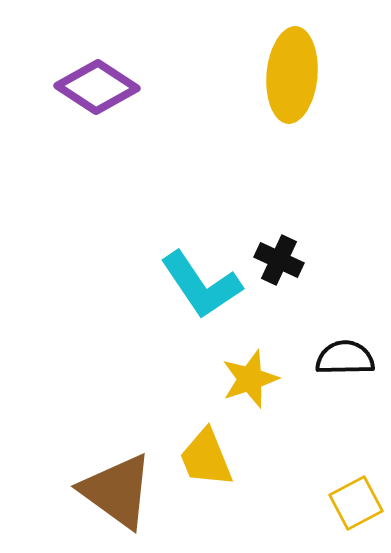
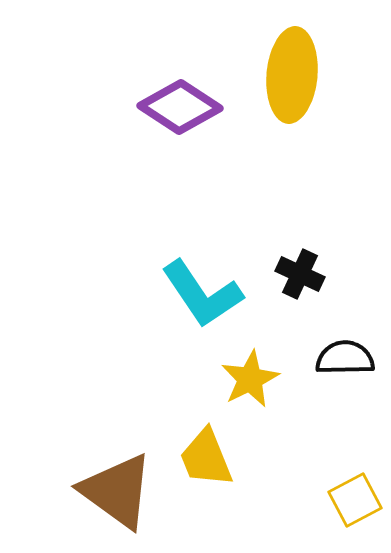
purple diamond: moved 83 px right, 20 px down
black cross: moved 21 px right, 14 px down
cyan L-shape: moved 1 px right, 9 px down
yellow star: rotated 8 degrees counterclockwise
yellow square: moved 1 px left, 3 px up
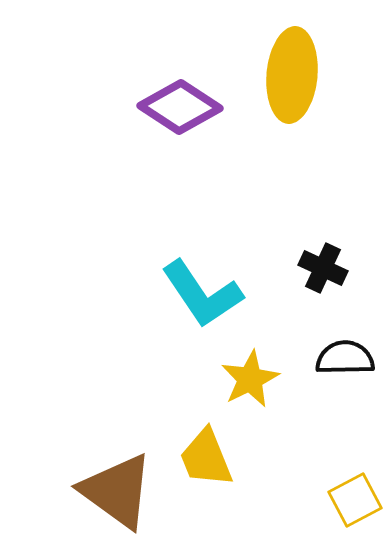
black cross: moved 23 px right, 6 px up
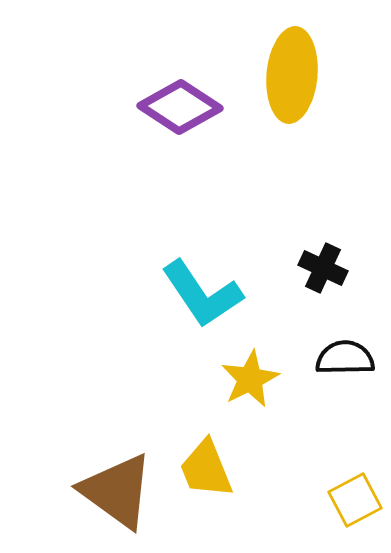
yellow trapezoid: moved 11 px down
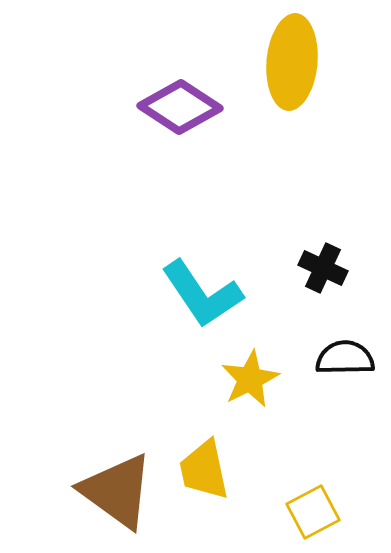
yellow ellipse: moved 13 px up
yellow trapezoid: moved 2 px left, 1 px down; rotated 10 degrees clockwise
yellow square: moved 42 px left, 12 px down
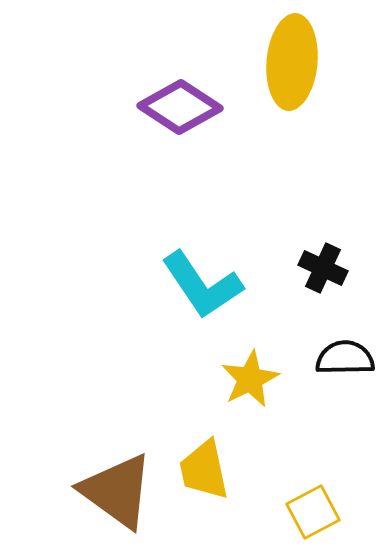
cyan L-shape: moved 9 px up
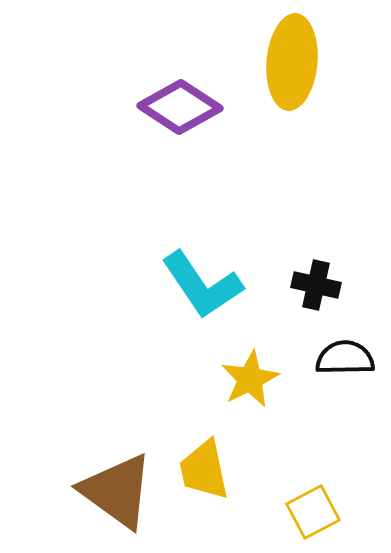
black cross: moved 7 px left, 17 px down; rotated 12 degrees counterclockwise
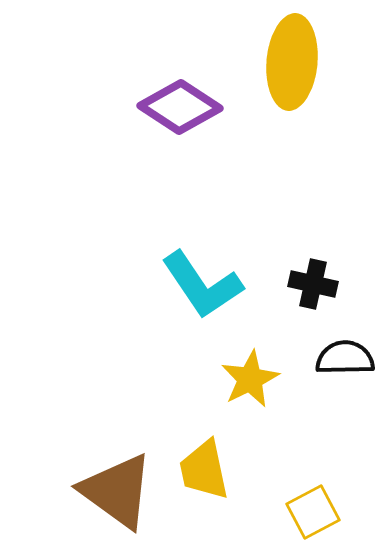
black cross: moved 3 px left, 1 px up
